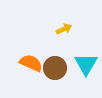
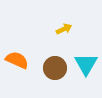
orange semicircle: moved 14 px left, 3 px up
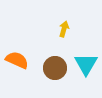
yellow arrow: rotated 49 degrees counterclockwise
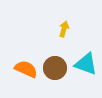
orange semicircle: moved 9 px right, 9 px down
cyan triangle: rotated 40 degrees counterclockwise
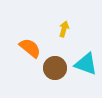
orange semicircle: moved 4 px right, 21 px up; rotated 15 degrees clockwise
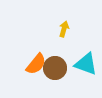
orange semicircle: moved 6 px right, 16 px down; rotated 90 degrees clockwise
